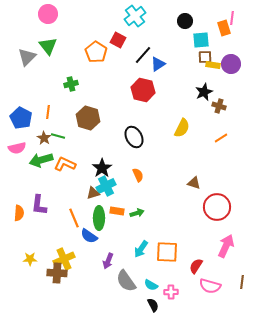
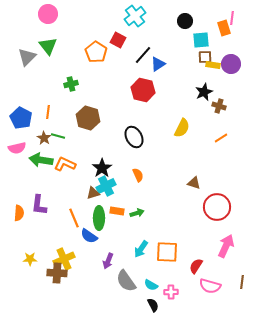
green arrow at (41, 160): rotated 25 degrees clockwise
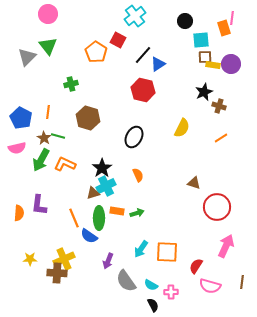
black ellipse at (134, 137): rotated 55 degrees clockwise
green arrow at (41, 160): rotated 70 degrees counterclockwise
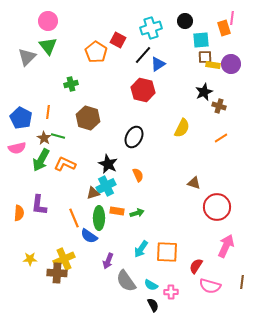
pink circle at (48, 14): moved 7 px down
cyan cross at (135, 16): moved 16 px right, 12 px down; rotated 20 degrees clockwise
black star at (102, 168): moved 6 px right, 4 px up; rotated 12 degrees counterclockwise
